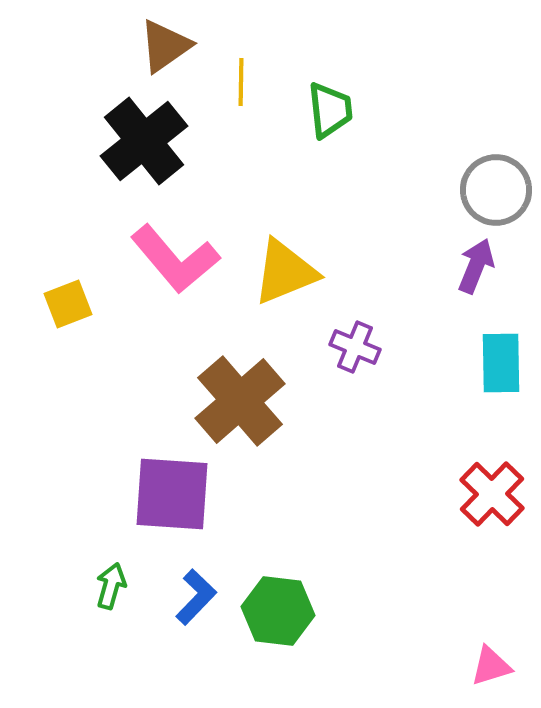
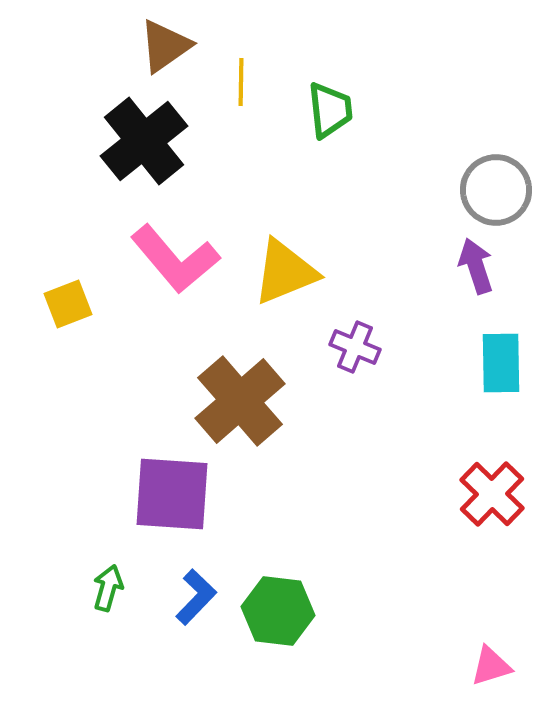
purple arrow: rotated 40 degrees counterclockwise
green arrow: moved 3 px left, 2 px down
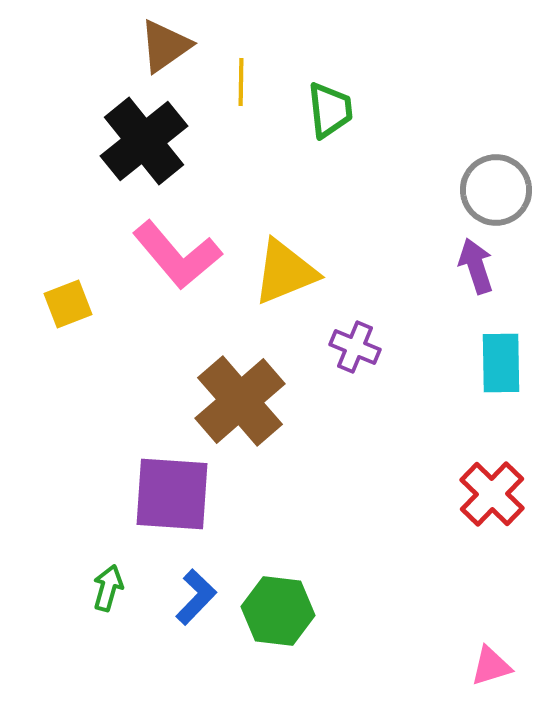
pink L-shape: moved 2 px right, 4 px up
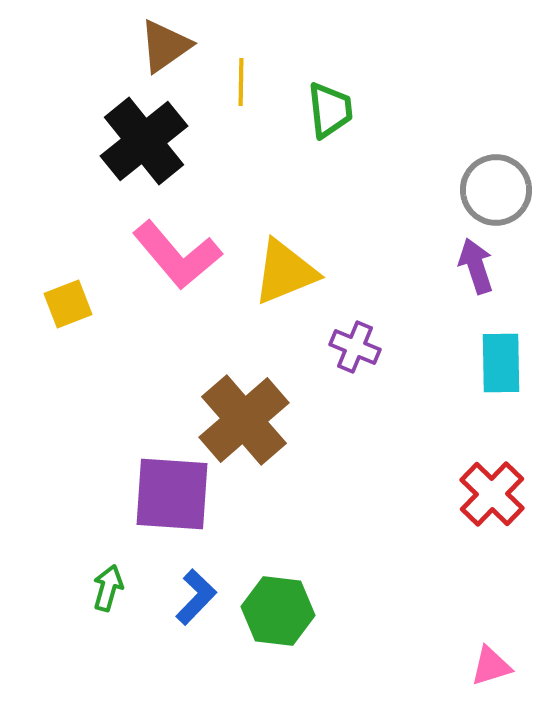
brown cross: moved 4 px right, 19 px down
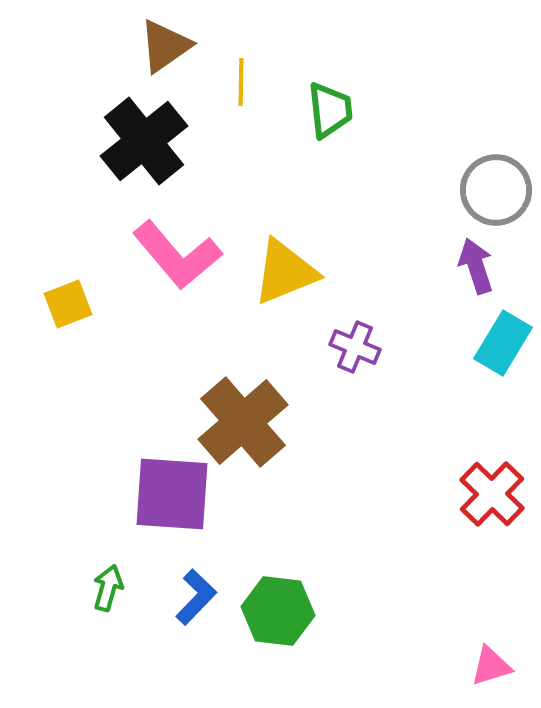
cyan rectangle: moved 2 px right, 20 px up; rotated 32 degrees clockwise
brown cross: moved 1 px left, 2 px down
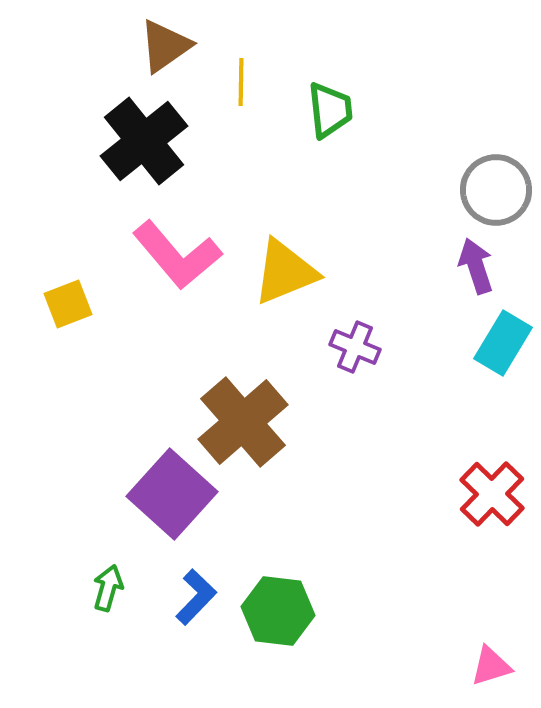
purple square: rotated 38 degrees clockwise
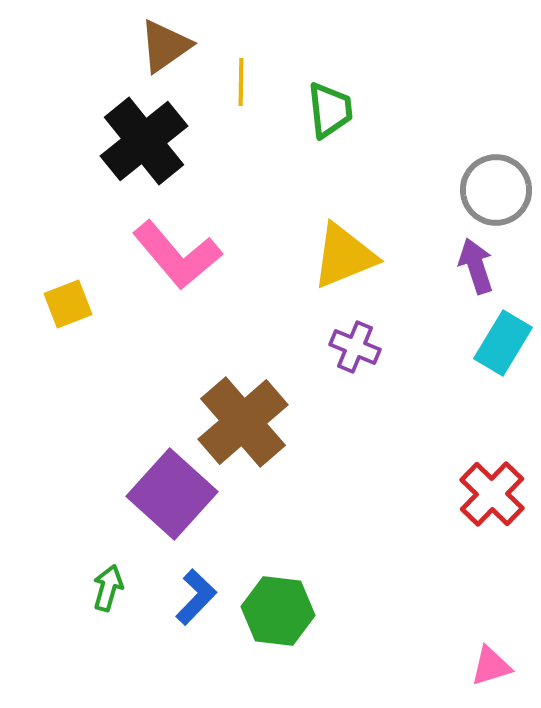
yellow triangle: moved 59 px right, 16 px up
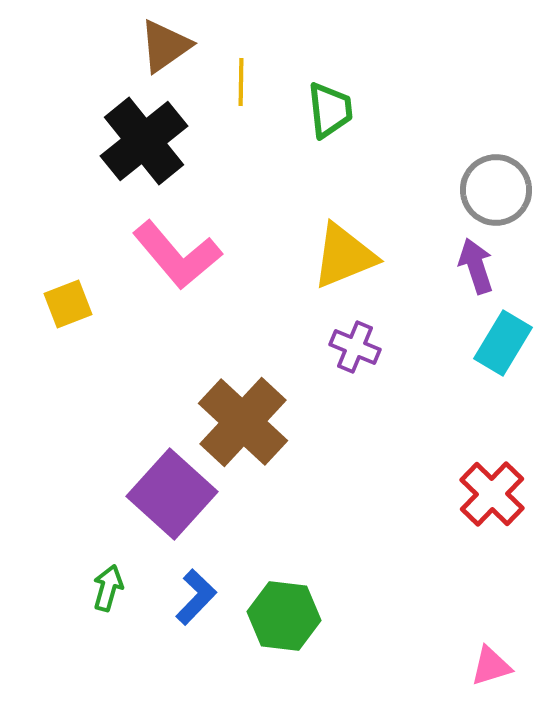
brown cross: rotated 6 degrees counterclockwise
green hexagon: moved 6 px right, 5 px down
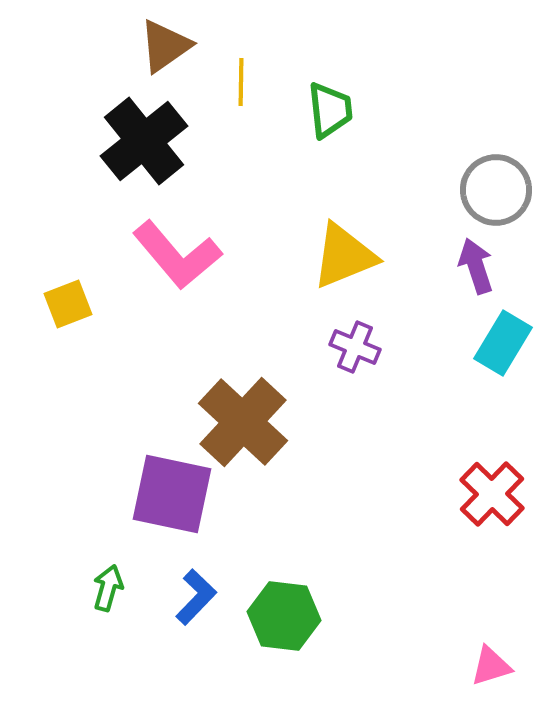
purple square: rotated 30 degrees counterclockwise
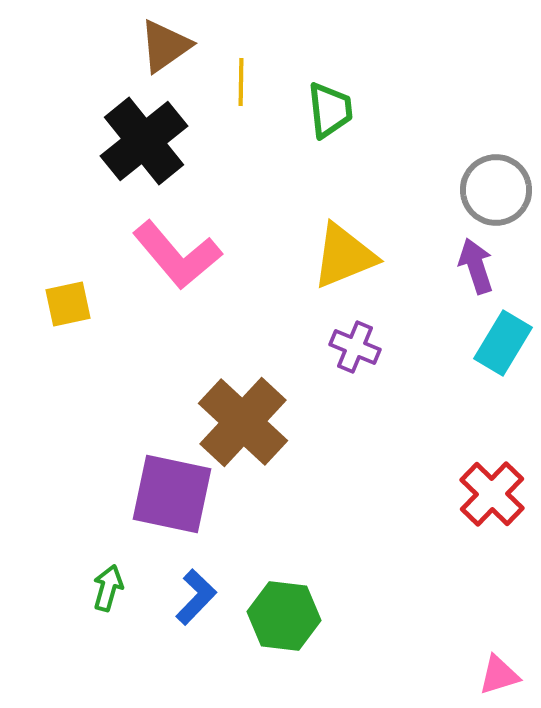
yellow square: rotated 9 degrees clockwise
pink triangle: moved 8 px right, 9 px down
